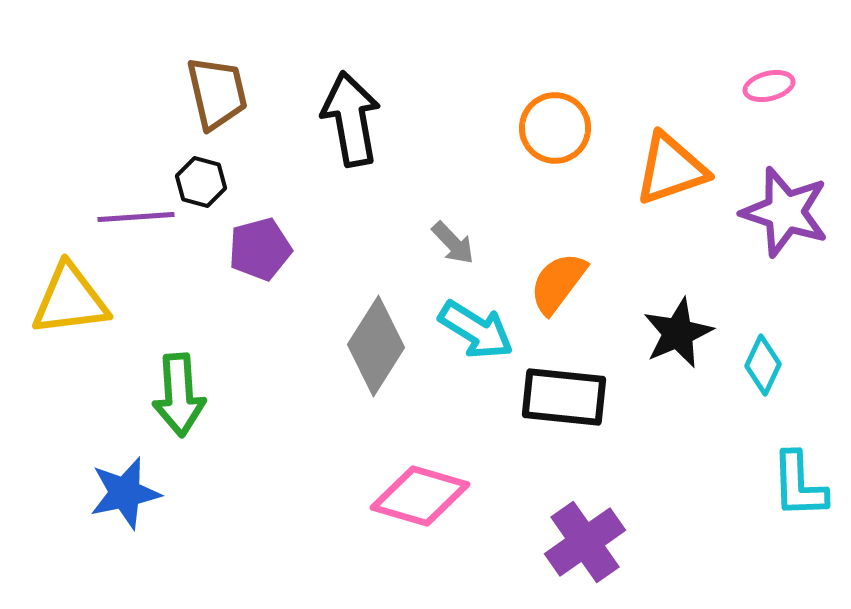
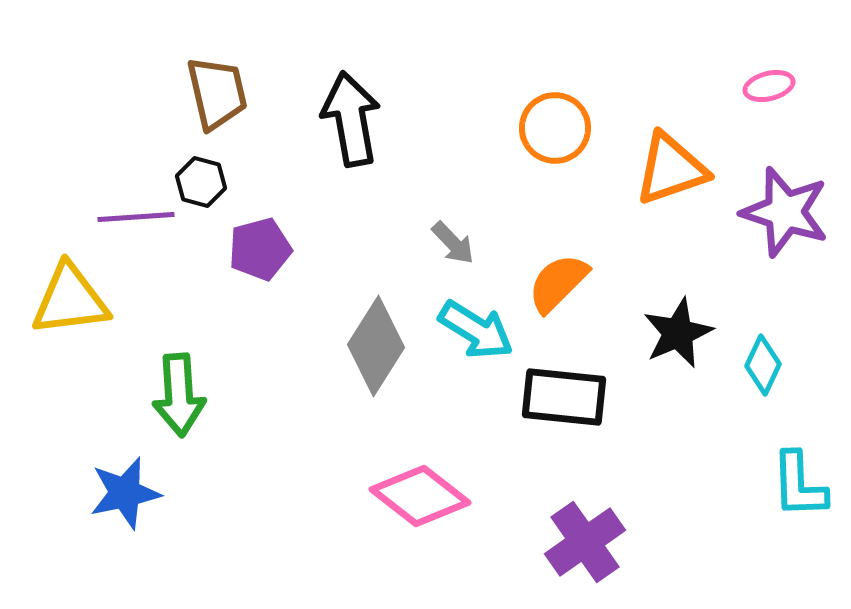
orange semicircle: rotated 8 degrees clockwise
pink diamond: rotated 22 degrees clockwise
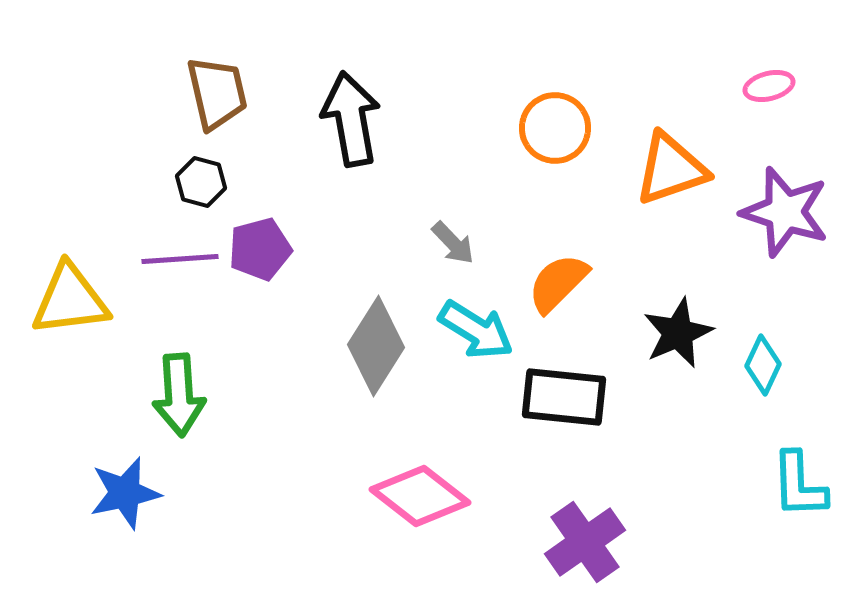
purple line: moved 44 px right, 42 px down
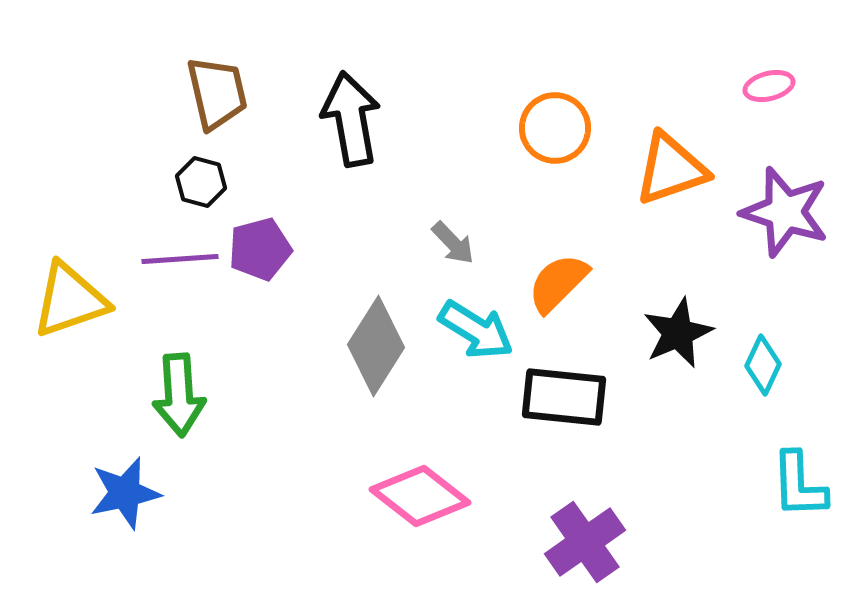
yellow triangle: rotated 12 degrees counterclockwise
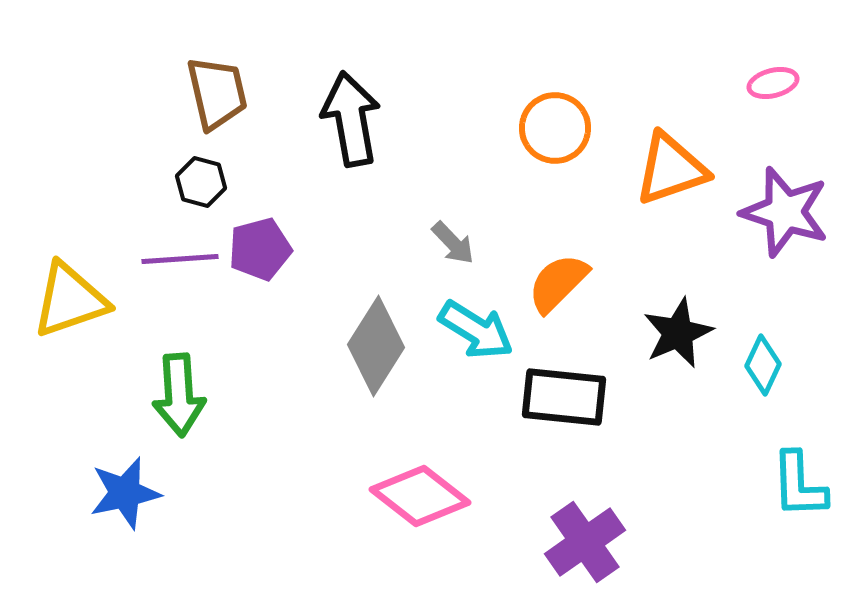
pink ellipse: moved 4 px right, 3 px up
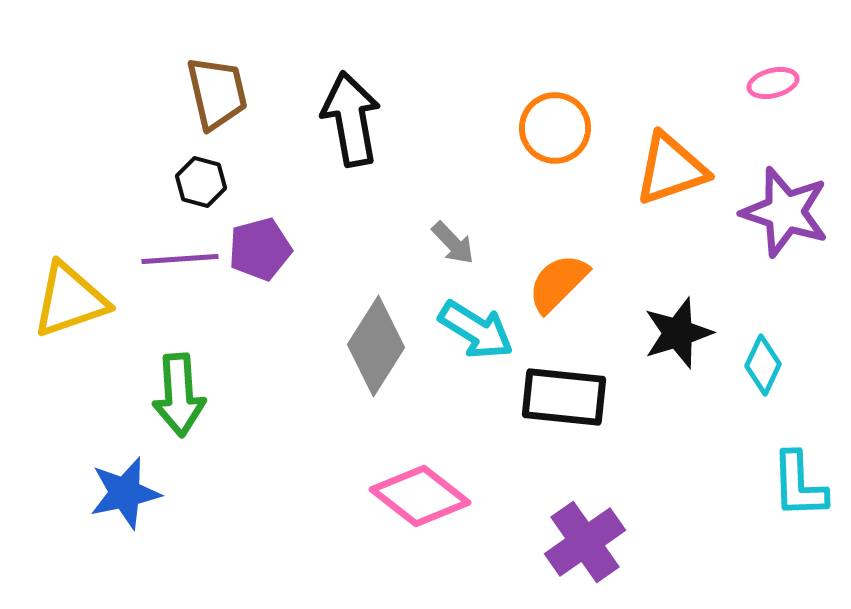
black star: rotated 6 degrees clockwise
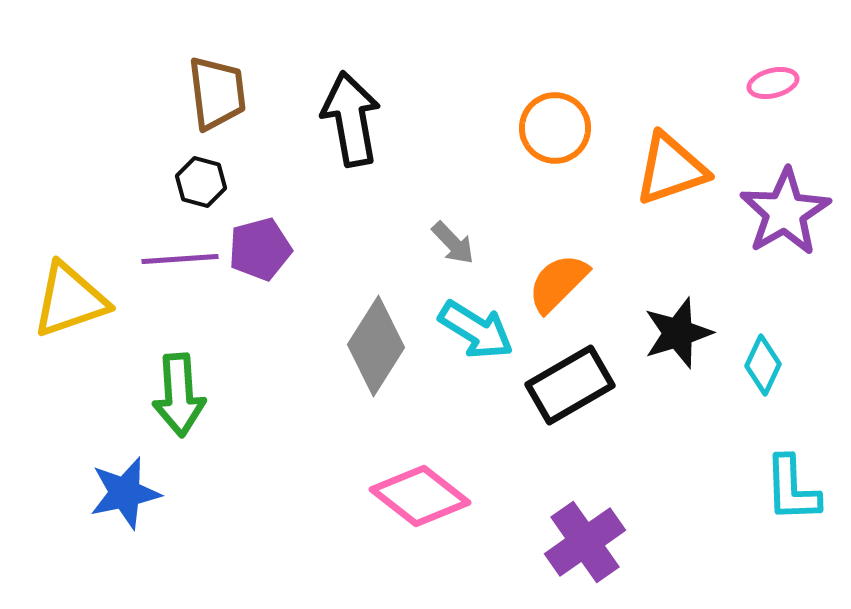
brown trapezoid: rotated 6 degrees clockwise
purple star: rotated 24 degrees clockwise
black rectangle: moved 6 px right, 12 px up; rotated 36 degrees counterclockwise
cyan L-shape: moved 7 px left, 4 px down
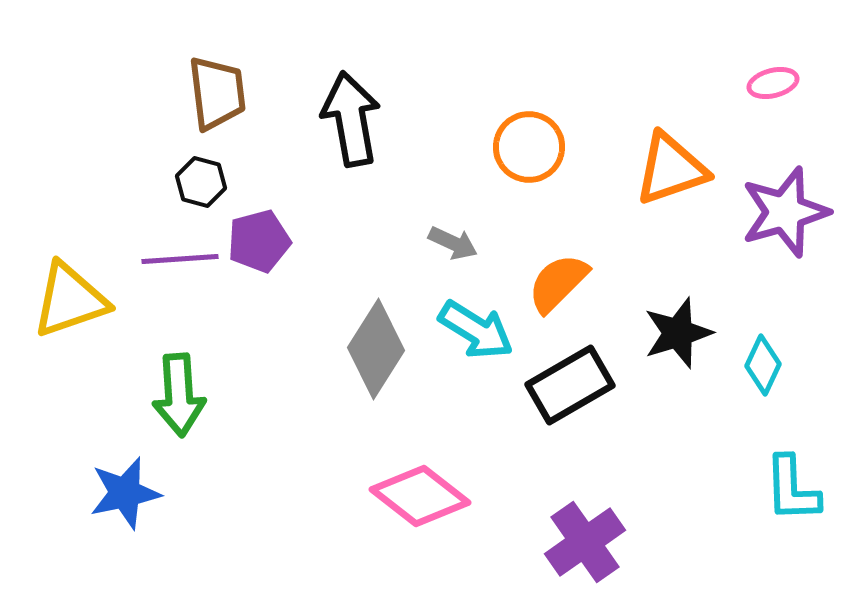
orange circle: moved 26 px left, 19 px down
purple star: rotated 14 degrees clockwise
gray arrow: rotated 21 degrees counterclockwise
purple pentagon: moved 1 px left, 8 px up
gray diamond: moved 3 px down
